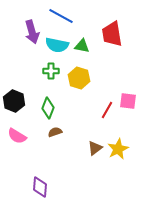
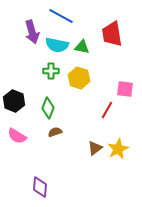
green triangle: moved 1 px down
pink square: moved 3 px left, 12 px up
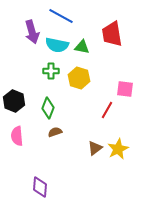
pink semicircle: rotated 54 degrees clockwise
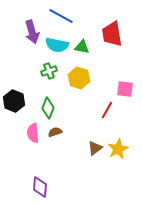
green cross: moved 2 px left; rotated 21 degrees counterclockwise
pink semicircle: moved 16 px right, 3 px up
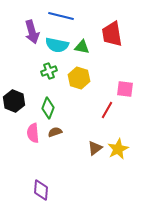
blue line: rotated 15 degrees counterclockwise
purple diamond: moved 1 px right, 3 px down
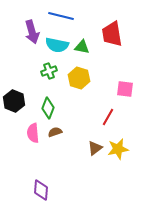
red line: moved 1 px right, 7 px down
yellow star: rotated 15 degrees clockwise
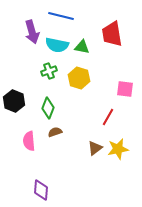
pink semicircle: moved 4 px left, 8 px down
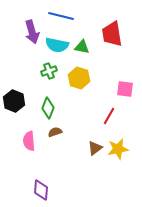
red line: moved 1 px right, 1 px up
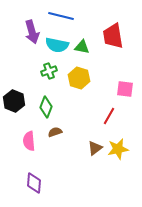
red trapezoid: moved 1 px right, 2 px down
green diamond: moved 2 px left, 1 px up
purple diamond: moved 7 px left, 7 px up
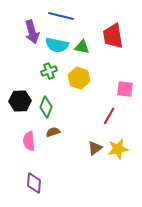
black hexagon: moved 6 px right; rotated 25 degrees counterclockwise
brown semicircle: moved 2 px left
